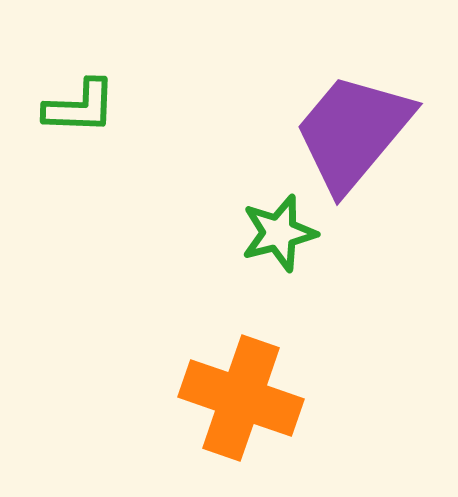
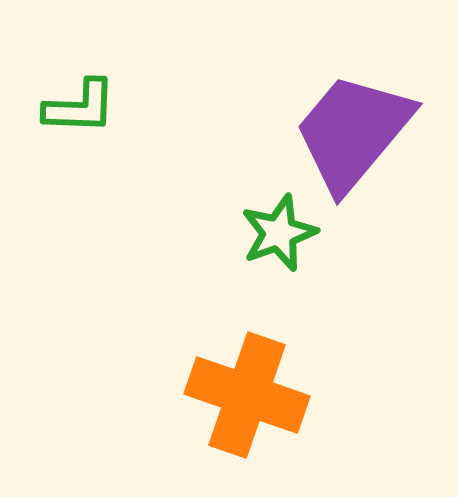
green star: rotated 6 degrees counterclockwise
orange cross: moved 6 px right, 3 px up
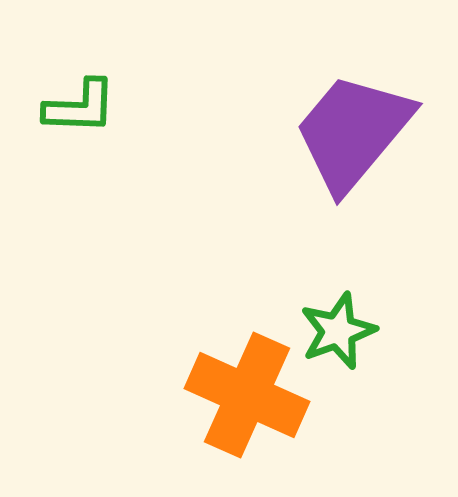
green star: moved 59 px right, 98 px down
orange cross: rotated 5 degrees clockwise
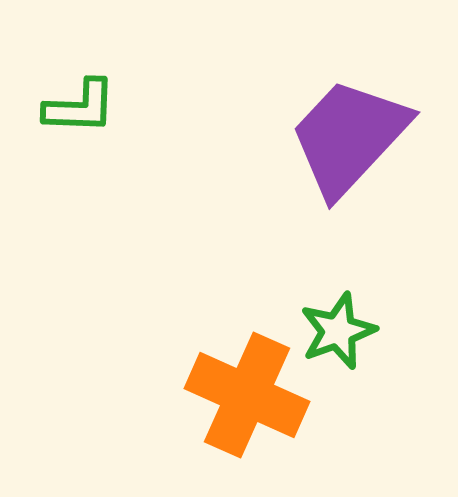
purple trapezoid: moved 4 px left, 5 px down; rotated 3 degrees clockwise
